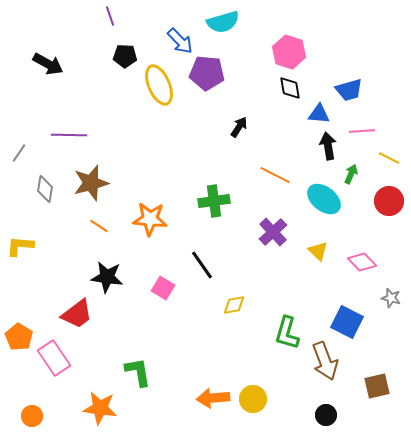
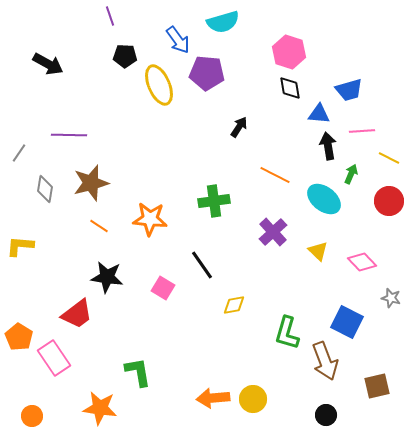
blue arrow at (180, 41): moved 2 px left, 1 px up; rotated 8 degrees clockwise
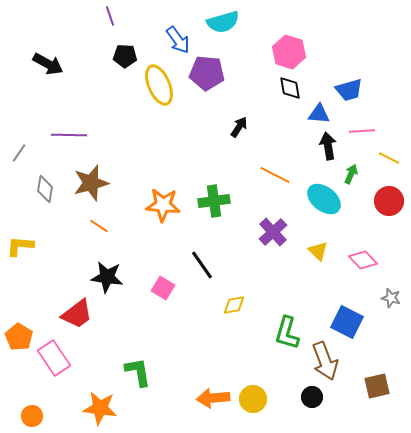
orange star at (150, 219): moved 13 px right, 14 px up
pink diamond at (362, 262): moved 1 px right, 2 px up
black circle at (326, 415): moved 14 px left, 18 px up
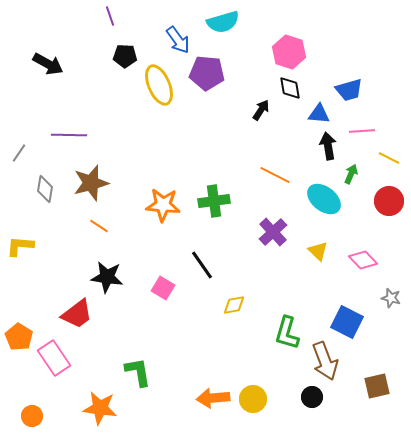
black arrow at (239, 127): moved 22 px right, 17 px up
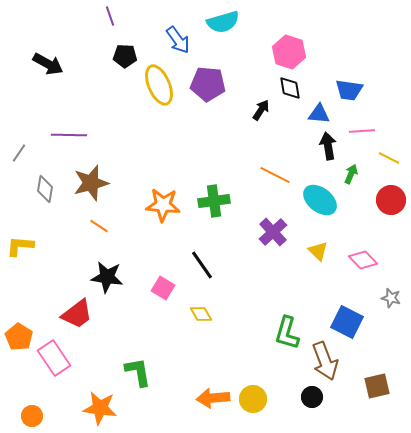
purple pentagon at (207, 73): moved 1 px right, 11 px down
blue trapezoid at (349, 90): rotated 24 degrees clockwise
cyan ellipse at (324, 199): moved 4 px left, 1 px down
red circle at (389, 201): moved 2 px right, 1 px up
yellow diamond at (234, 305): moved 33 px left, 9 px down; rotated 70 degrees clockwise
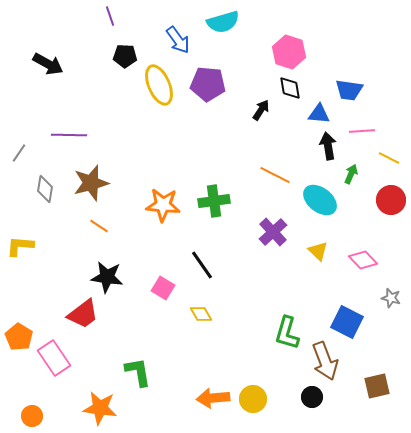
red trapezoid at (77, 314): moved 6 px right
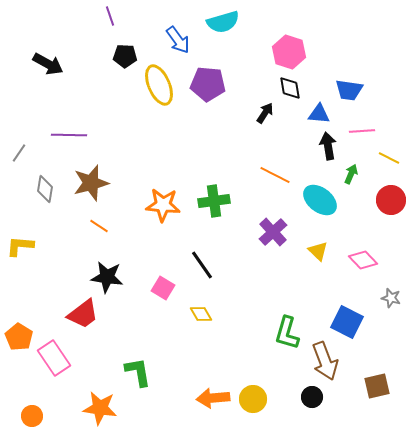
black arrow at (261, 110): moved 4 px right, 3 px down
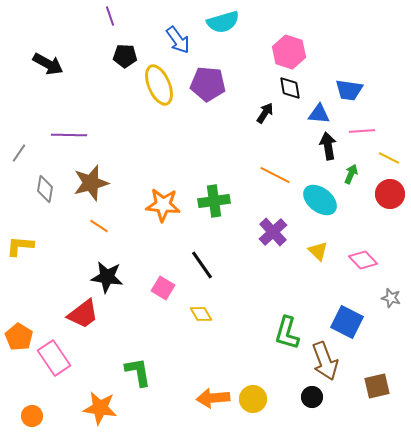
red circle at (391, 200): moved 1 px left, 6 px up
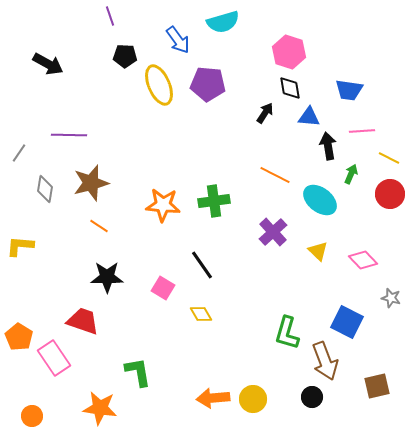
blue triangle at (319, 114): moved 10 px left, 3 px down
black star at (107, 277): rotated 8 degrees counterclockwise
red trapezoid at (83, 314): moved 7 px down; rotated 124 degrees counterclockwise
